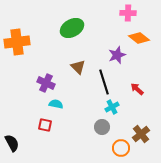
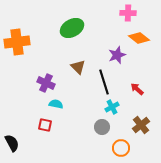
brown cross: moved 9 px up
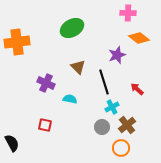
cyan semicircle: moved 14 px right, 5 px up
brown cross: moved 14 px left
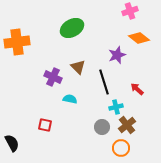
pink cross: moved 2 px right, 2 px up; rotated 21 degrees counterclockwise
purple cross: moved 7 px right, 6 px up
cyan cross: moved 4 px right; rotated 16 degrees clockwise
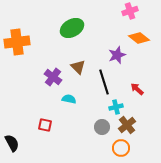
purple cross: rotated 12 degrees clockwise
cyan semicircle: moved 1 px left
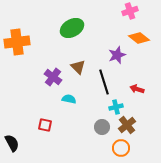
red arrow: rotated 24 degrees counterclockwise
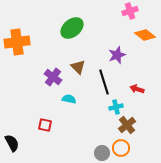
green ellipse: rotated 10 degrees counterclockwise
orange diamond: moved 6 px right, 3 px up
gray circle: moved 26 px down
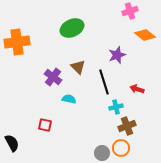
green ellipse: rotated 15 degrees clockwise
brown cross: moved 1 px down; rotated 18 degrees clockwise
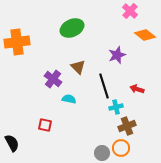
pink cross: rotated 28 degrees counterclockwise
purple cross: moved 2 px down
black line: moved 4 px down
